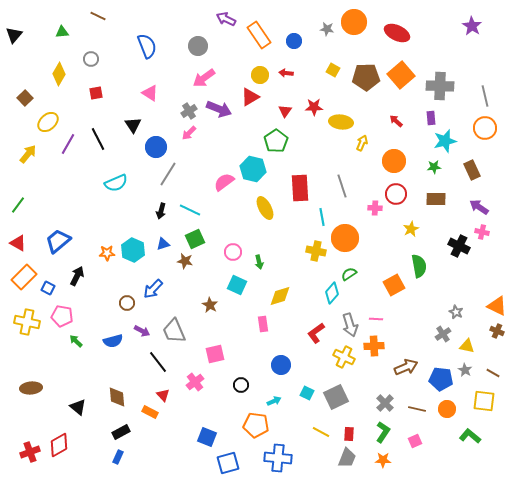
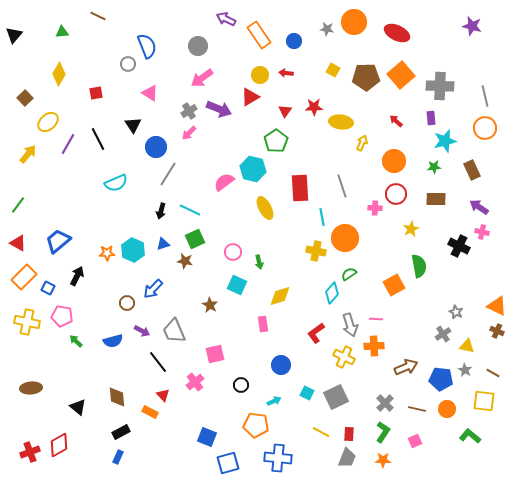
purple star at (472, 26): rotated 18 degrees counterclockwise
gray circle at (91, 59): moved 37 px right, 5 px down
pink arrow at (204, 78): moved 2 px left
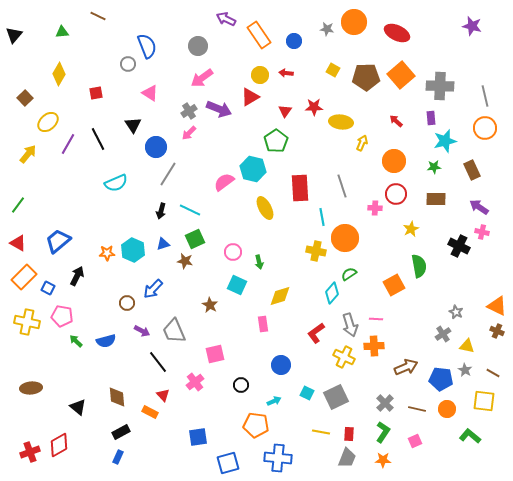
blue semicircle at (113, 341): moved 7 px left
yellow line at (321, 432): rotated 18 degrees counterclockwise
blue square at (207, 437): moved 9 px left; rotated 30 degrees counterclockwise
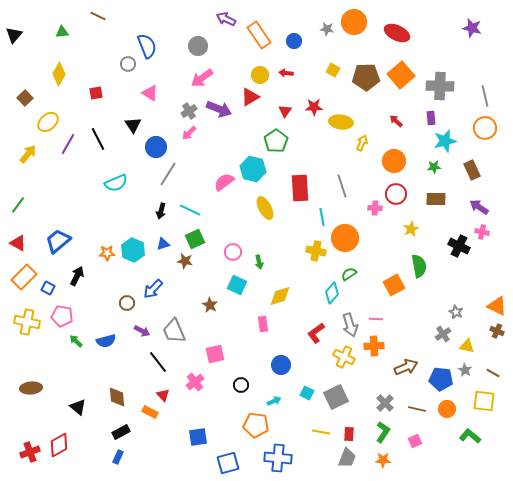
purple star at (472, 26): moved 2 px down
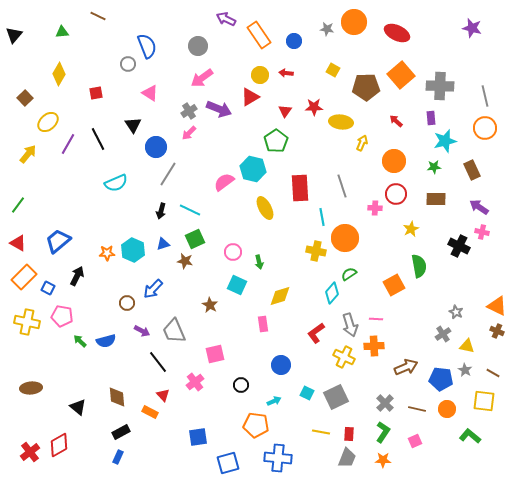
brown pentagon at (366, 77): moved 10 px down
green arrow at (76, 341): moved 4 px right
red cross at (30, 452): rotated 18 degrees counterclockwise
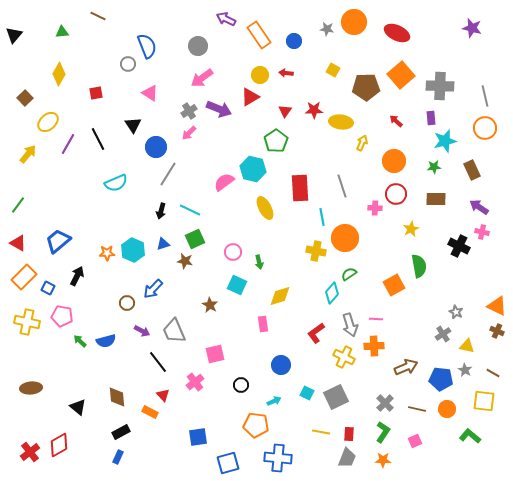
red star at (314, 107): moved 3 px down
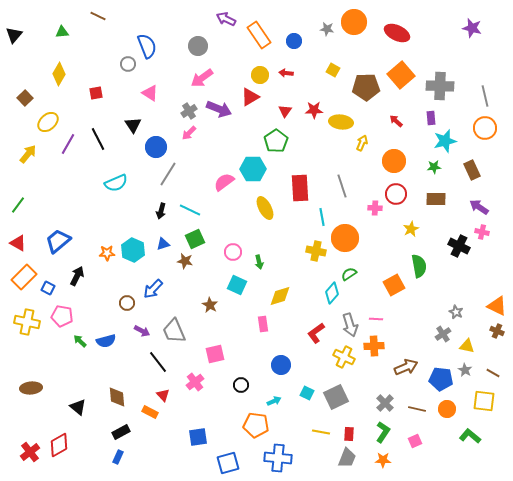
cyan hexagon at (253, 169): rotated 15 degrees counterclockwise
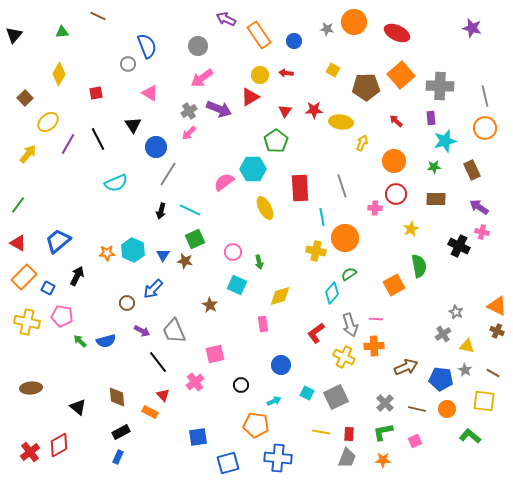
blue triangle at (163, 244): moved 11 px down; rotated 40 degrees counterclockwise
green L-shape at (383, 432): rotated 135 degrees counterclockwise
